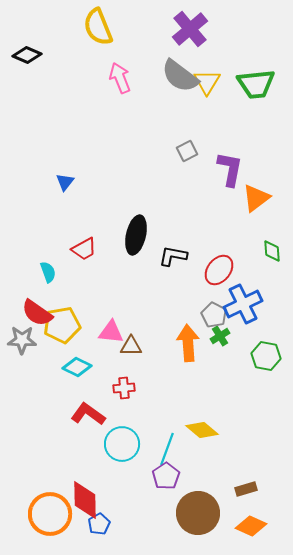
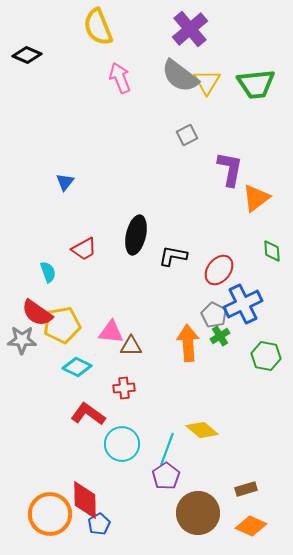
gray square: moved 16 px up
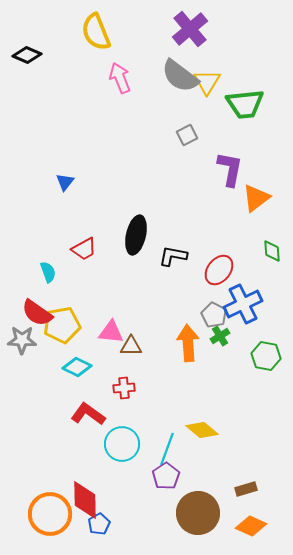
yellow semicircle: moved 2 px left, 5 px down
green trapezoid: moved 11 px left, 20 px down
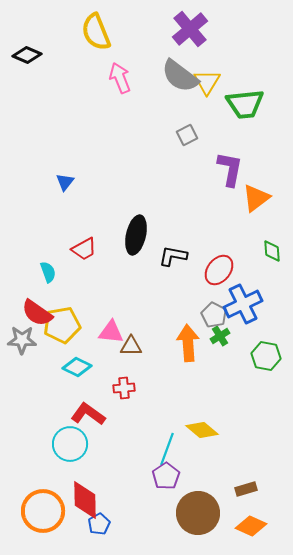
cyan circle: moved 52 px left
orange circle: moved 7 px left, 3 px up
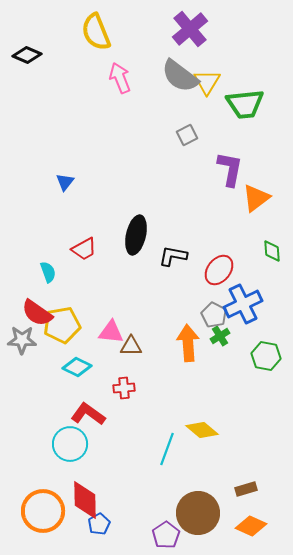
purple pentagon: moved 59 px down
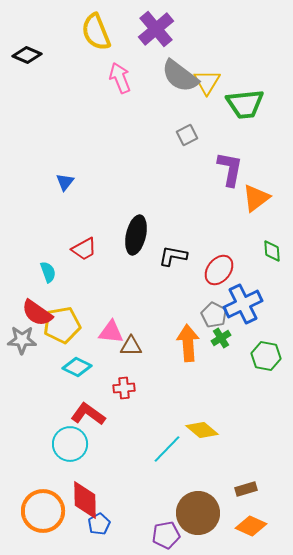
purple cross: moved 34 px left
green cross: moved 1 px right, 2 px down
cyan line: rotated 24 degrees clockwise
purple pentagon: rotated 24 degrees clockwise
